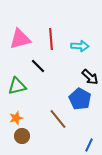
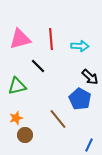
brown circle: moved 3 px right, 1 px up
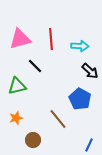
black line: moved 3 px left
black arrow: moved 6 px up
brown circle: moved 8 px right, 5 px down
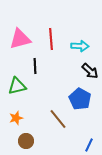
black line: rotated 42 degrees clockwise
brown circle: moved 7 px left, 1 px down
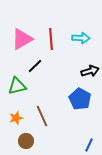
pink triangle: moved 2 px right; rotated 15 degrees counterclockwise
cyan arrow: moved 1 px right, 8 px up
black line: rotated 49 degrees clockwise
black arrow: rotated 60 degrees counterclockwise
brown line: moved 16 px left, 3 px up; rotated 15 degrees clockwise
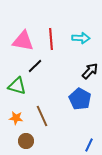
pink triangle: moved 1 px right, 2 px down; rotated 40 degrees clockwise
black arrow: rotated 30 degrees counterclockwise
green triangle: rotated 30 degrees clockwise
orange star: rotated 24 degrees clockwise
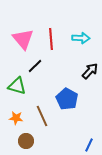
pink triangle: moved 2 px up; rotated 40 degrees clockwise
blue pentagon: moved 13 px left
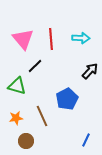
blue pentagon: rotated 15 degrees clockwise
orange star: rotated 16 degrees counterclockwise
blue line: moved 3 px left, 5 px up
